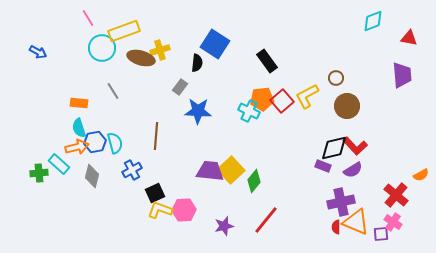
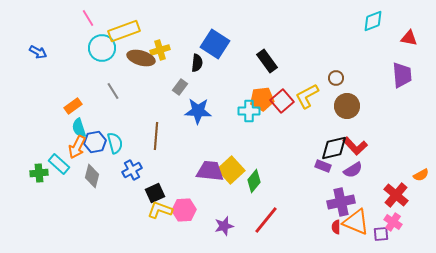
orange rectangle at (79, 103): moved 6 px left, 3 px down; rotated 42 degrees counterclockwise
cyan cross at (249, 111): rotated 25 degrees counterclockwise
orange arrow at (77, 147): rotated 130 degrees clockwise
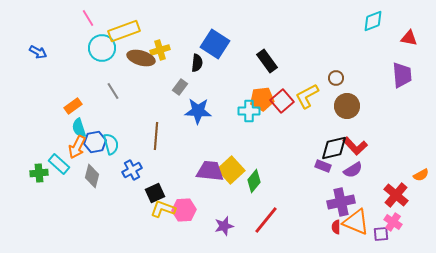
cyan semicircle at (115, 143): moved 4 px left, 1 px down
yellow L-shape at (160, 210): moved 3 px right, 1 px up
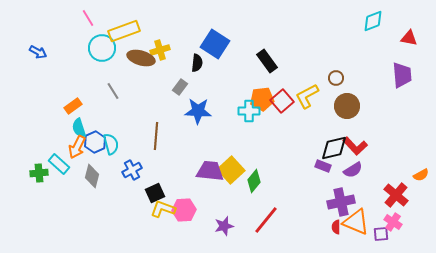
blue hexagon at (95, 142): rotated 15 degrees counterclockwise
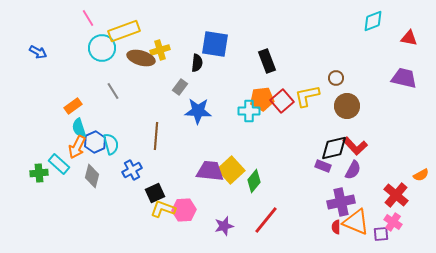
blue square at (215, 44): rotated 24 degrees counterclockwise
black rectangle at (267, 61): rotated 15 degrees clockwise
purple trapezoid at (402, 75): moved 2 px right, 3 px down; rotated 72 degrees counterclockwise
yellow L-shape at (307, 96): rotated 16 degrees clockwise
purple semicircle at (353, 170): rotated 30 degrees counterclockwise
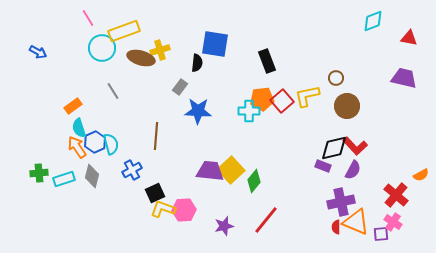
orange arrow at (77, 147): rotated 120 degrees clockwise
cyan rectangle at (59, 164): moved 5 px right, 15 px down; rotated 60 degrees counterclockwise
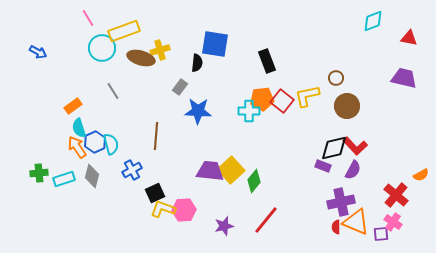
red square at (282, 101): rotated 10 degrees counterclockwise
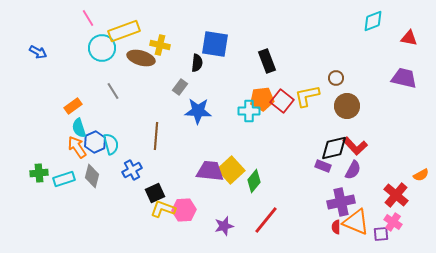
yellow cross at (160, 50): moved 5 px up; rotated 30 degrees clockwise
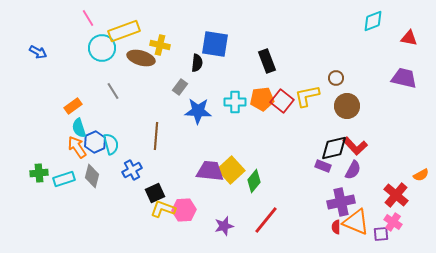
cyan cross at (249, 111): moved 14 px left, 9 px up
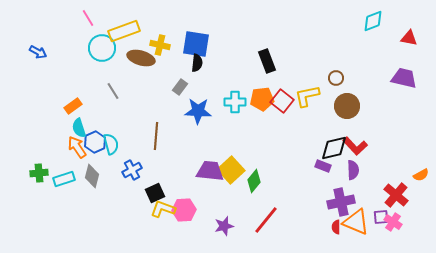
blue square at (215, 44): moved 19 px left
purple semicircle at (353, 170): rotated 30 degrees counterclockwise
purple square at (381, 234): moved 17 px up
